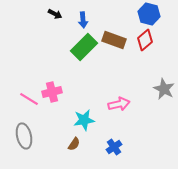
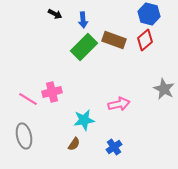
pink line: moved 1 px left
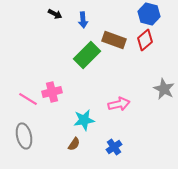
green rectangle: moved 3 px right, 8 px down
